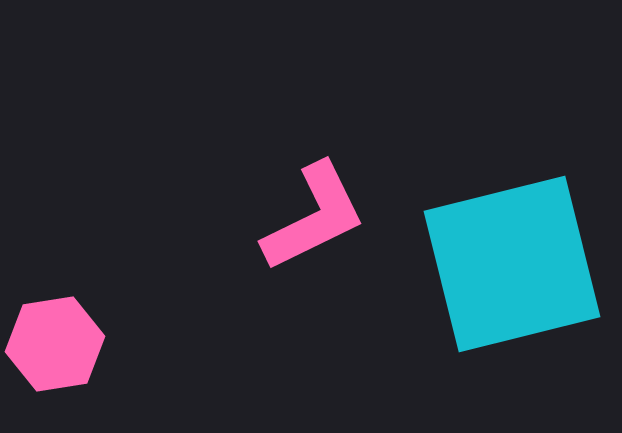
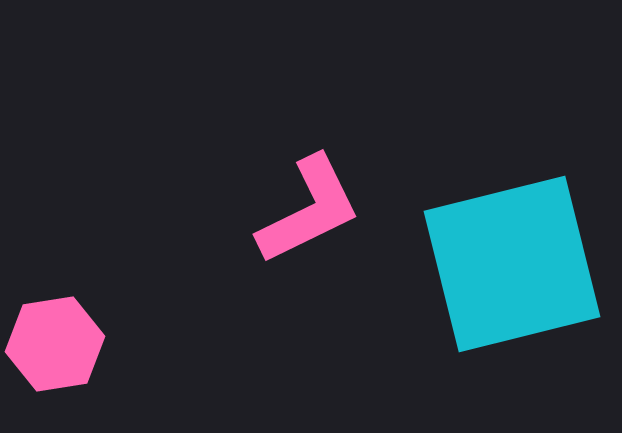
pink L-shape: moved 5 px left, 7 px up
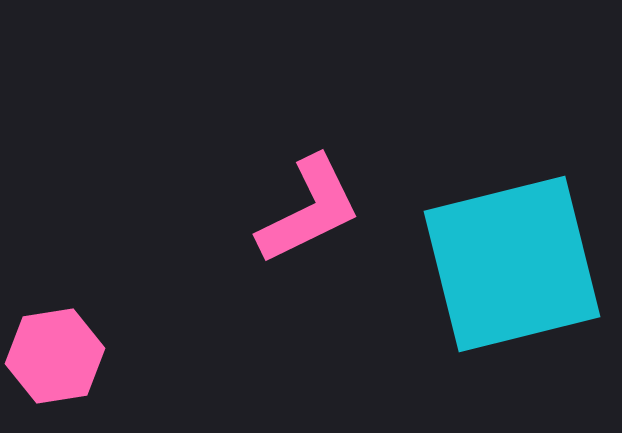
pink hexagon: moved 12 px down
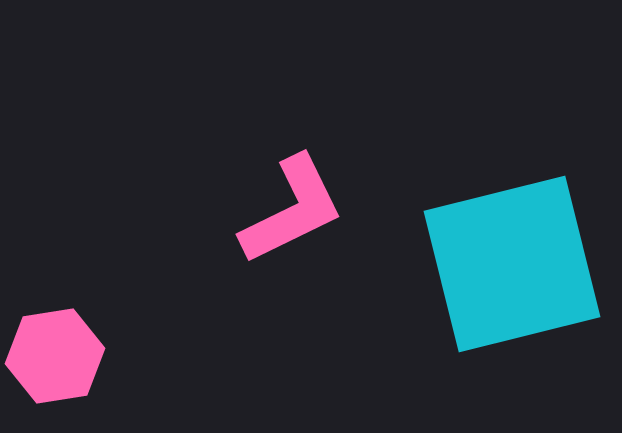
pink L-shape: moved 17 px left
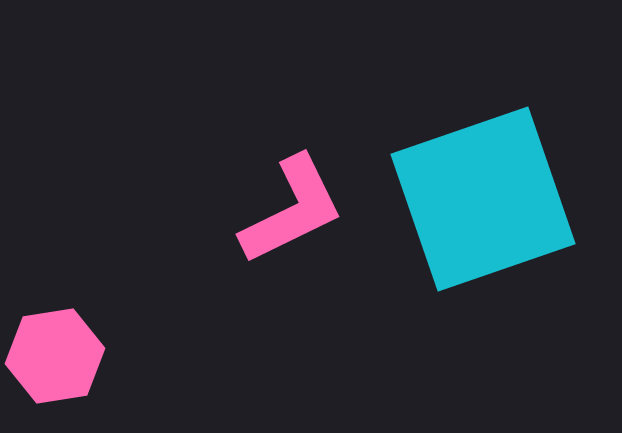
cyan square: moved 29 px left, 65 px up; rotated 5 degrees counterclockwise
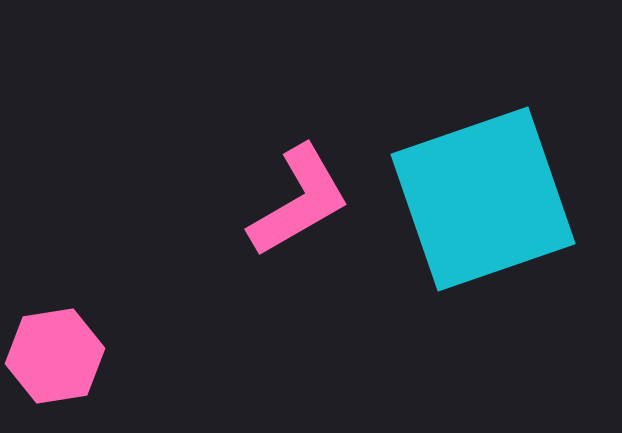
pink L-shape: moved 7 px right, 9 px up; rotated 4 degrees counterclockwise
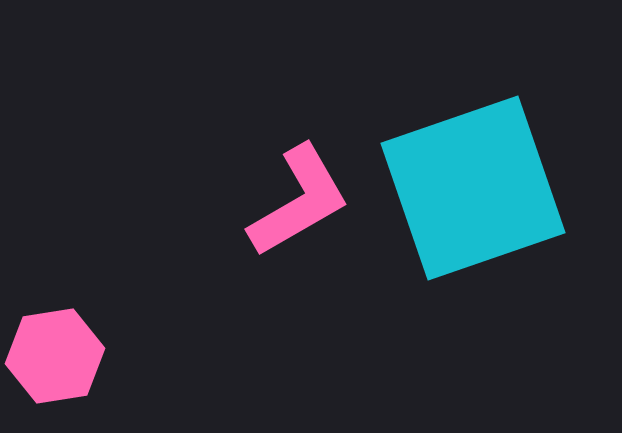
cyan square: moved 10 px left, 11 px up
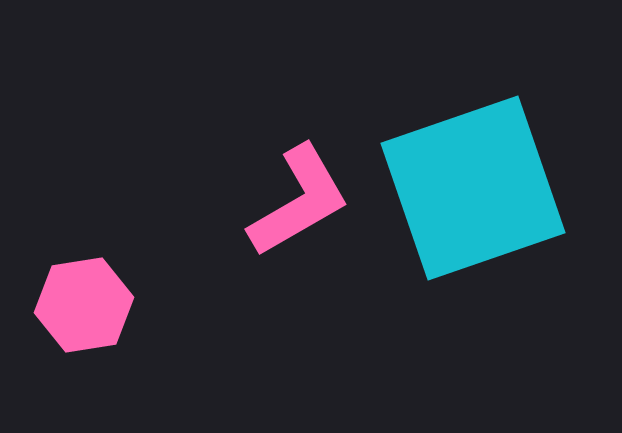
pink hexagon: moved 29 px right, 51 px up
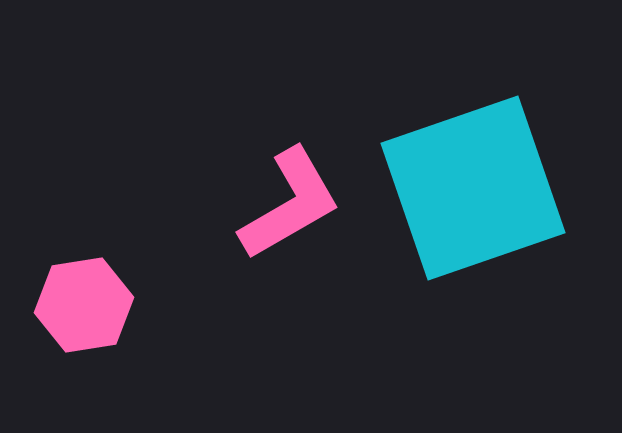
pink L-shape: moved 9 px left, 3 px down
